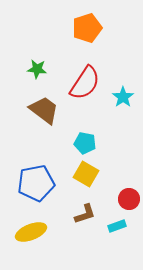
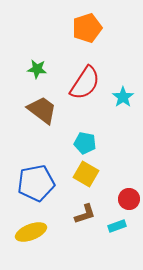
brown trapezoid: moved 2 px left
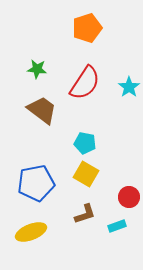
cyan star: moved 6 px right, 10 px up
red circle: moved 2 px up
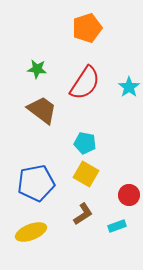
red circle: moved 2 px up
brown L-shape: moved 2 px left; rotated 15 degrees counterclockwise
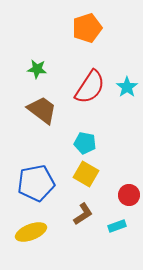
red semicircle: moved 5 px right, 4 px down
cyan star: moved 2 px left
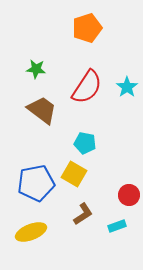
green star: moved 1 px left
red semicircle: moved 3 px left
yellow square: moved 12 px left
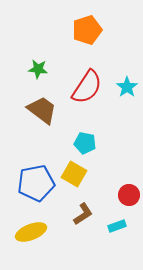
orange pentagon: moved 2 px down
green star: moved 2 px right
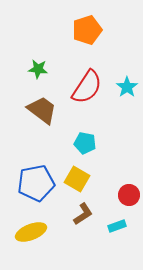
yellow square: moved 3 px right, 5 px down
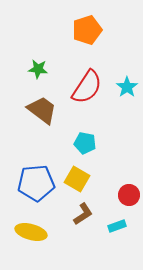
blue pentagon: rotated 6 degrees clockwise
yellow ellipse: rotated 36 degrees clockwise
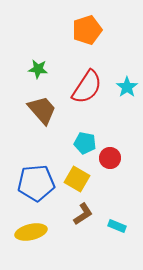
brown trapezoid: rotated 12 degrees clockwise
red circle: moved 19 px left, 37 px up
cyan rectangle: rotated 42 degrees clockwise
yellow ellipse: rotated 28 degrees counterclockwise
